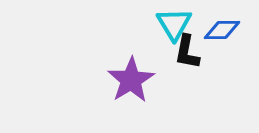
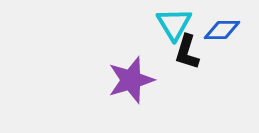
black L-shape: rotated 6 degrees clockwise
purple star: rotated 15 degrees clockwise
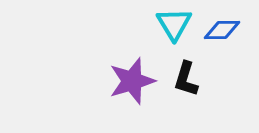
black L-shape: moved 1 px left, 27 px down
purple star: moved 1 px right, 1 px down
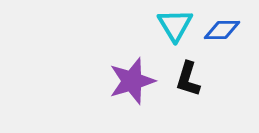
cyan triangle: moved 1 px right, 1 px down
black L-shape: moved 2 px right
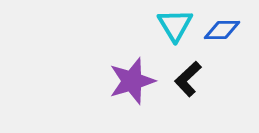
black L-shape: rotated 30 degrees clockwise
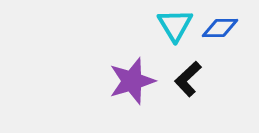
blue diamond: moved 2 px left, 2 px up
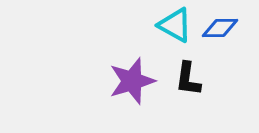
cyan triangle: rotated 30 degrees counterclockwise
black L-shape: rotated 39 degrees counterclockwise
